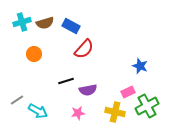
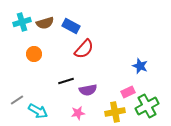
yellow cross: rotated 24 degrees counterclockwise
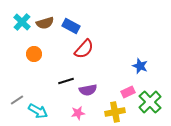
cyan cross: rotated 30 degrees counterclockwise
green cross: moved 3 px right, 4 px up; rotated 15 degrees counterclockwise
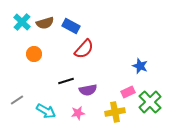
cyan arrow: moved 8 px right
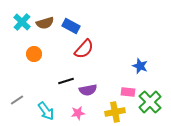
pink rectangle: rotated 32 degrees clockwise
cyan arrow: rotated 24 degrees clockwise
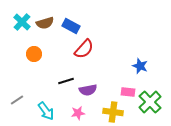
yellow cross: moved 2 px left; rotated 18 degrees clockwise
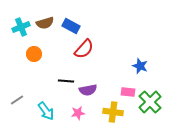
cyan cross: moved 1 px left, 5 px down; rotated 24 degrees clockwise
black line: rotated 21 degrees clockwise
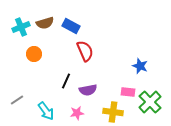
red semicircle: moved 1 px right, 2 px down; rotated 65 degrees counterclockwise
black line: rotated 70 degrees counterclockwise
pink star: moved 1 px left
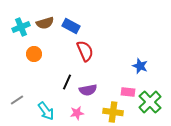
black line: moved 1 px right, 1 px down
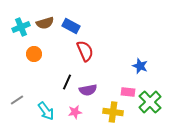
pink star: moved 2 px left, 1 px up
